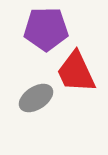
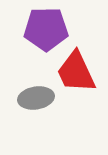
gray ellipse: rotated 24 degrees clockwise
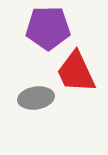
purple pentagon: moved 2 px right, 1 px up
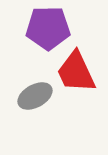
gray ellipse: moved 1 px left, 2 px up; rotated 20 degrees counterclockwise
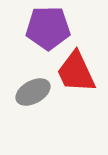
gray ellipse: moved 2 px left, 4 px up
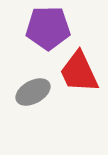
red trapezoid: moved 3 px right
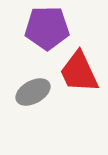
purple pentagon: moved 1 px left
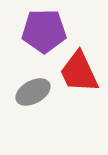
purple pentagon: moved 3 px left, 3 px down
